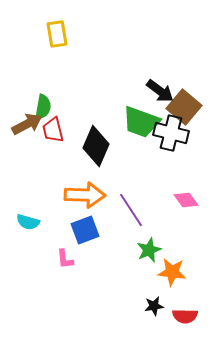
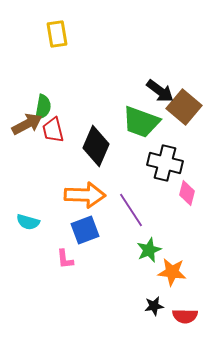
black cross: moved 6 px left, 30 px down
pink diamond: moved 1 px right, 7 px up; rotated 50 degrees clockwise
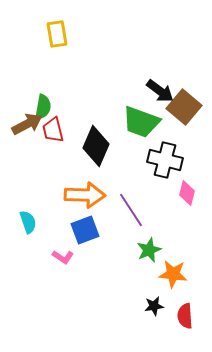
black cross: moved 3 px up
cyan semicircle: rotated 125 degrees counterclockwise
pink L-shape: moved 2 px left, 2 px up; rotated 50 degrees counterclockwise
orange star: moved 1 px right, 2 px down
red semicircle: rotated 85 degrees clockwise
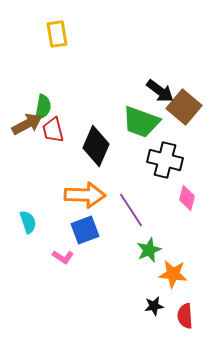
pink diamond: moved 5 px down
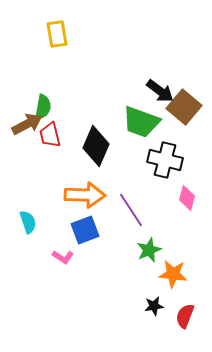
red trapezoid: moved 3 px left, 5 px down
red semicircle: rotated 25 degrees clockwise
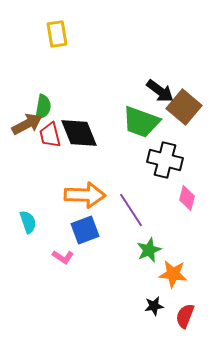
black diamond: moved 17 px left, 13 px up; rotated 45 degrees counterclockwise
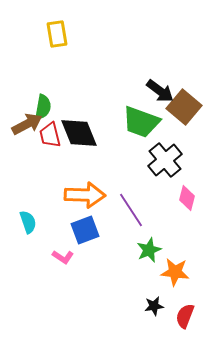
black cross: rotated 36 degrees clockwise
orange star: moved 2 px right, 2 px up
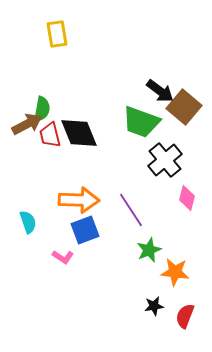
green semicircle: moved 1 px left, 2 px down
orange arrow: moved 6 px left, 5 px down
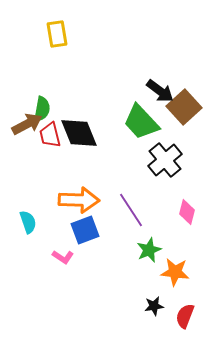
brown square: rotated 8 degrees clockwise
green trapezoid: rotated 27 degrees clockwise
pink diamond: moved 14 px down
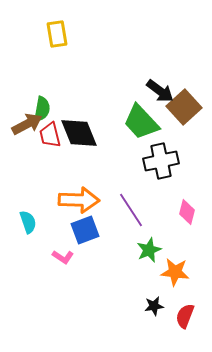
black cross: moved 4 px left, 1 px down; rotated 28 degrees clockwise
